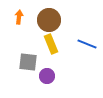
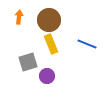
gray square: rotated 24 degrees counterclockwise
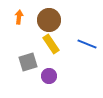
yellow rectangle: rotated 12 degrees counterclockwise
purple circle: moved 2 px right
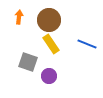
gray square: rotated 36 degrees clockwise
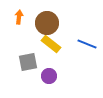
brown circle: moved 2 px left, 3 px down
yellow rectangle: rotated 18 degrees counterclockwise
gray square: rotated 30 degrees counterclockwise
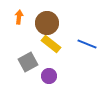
gray square: rotated 18 degrees counterclockwise
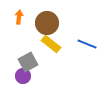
purple circle: moved 26 px left
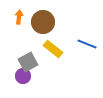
brown circle: moved 4 px left, 1 px up
yellow rectangle: moved 2 px right, 5 px down
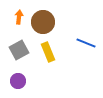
blue line: moved 1 px left, 1 px up
yellow rectangle: moved 5 px left, 3 px down; rotated 30 degrees clockwise
gray square: moved 9 px left, 12 px up
purple circle: moved 5 px left, 5 px down
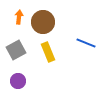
gray square: moved 3 px left
